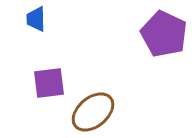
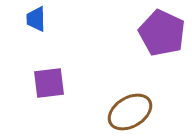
purple pentagon: moved 2 px left, 1 px up
brown ellipse: moved 37 px right; rotated 9 degrees clockwise
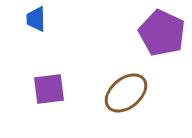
purple square: moved 6 px down
brown ellipse: moved 4 px left, 19 px up; rotated 9 degrees counterclockwise
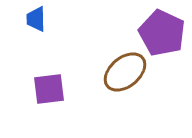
brown ellipse: moved 1 px left, 21 px up
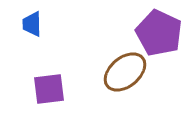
blue trapezoid: moved 4 px left, 5 px down
purple pentagon: moved 3 px left
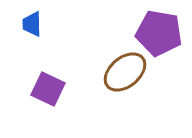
purple pentagon: rotated 15 degrees counterclockwise
purple square: moved 1 px left; rotated 32 degrees clockwise
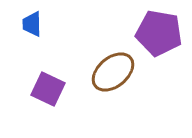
brown ellipse: moved 12 px left
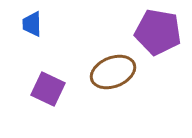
purple pentagon: moved 1 px left, 1 px up
brown ellipse: rotated 18 degrees clockwise
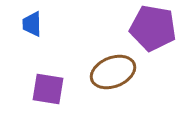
purple pentagon: moved 5 px left, 4 px up
purple square: rotated 16 degrees counterclockwise
